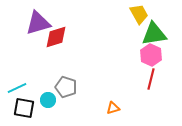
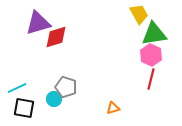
cyan circle: moved 6 px right, 1 px up
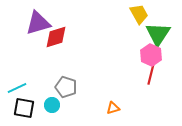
green triangle: moved 4 px right; rotated 48 degrees counterclockwise
red line: moved 5 px up
cyan circle: moved 2 px left, 6 px down
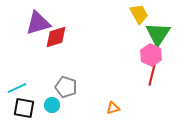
red line: moved 1 px right, 1 px down
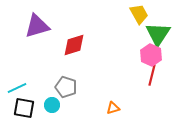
purple triangle: moved 1 px left, 3 px down
red diamond: moved 18 px right, 8 px down
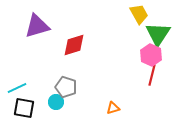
cyan circle: moved 4 px right, 3 px up
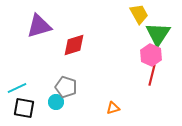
purple triangle: moved 2 px right
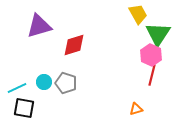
yellow trapezoid: moved 1 px left
gray pentagon: moved 4 px up
cyan circle: moved 12 px left, 20 px up
orange triangle: moved 23 px right, 1 px down
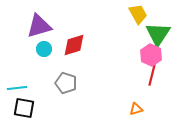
cyan circle: moved 33 px up
cyan line: rotated 18 degrees clockwise
